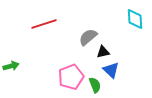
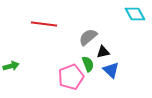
cyan diamond: moved 5 px up; rotated 25 degrees counterclockwise
red line: rotated 25 degrees clockwise
green semicircle: moved 7 px left, 21 px up
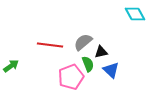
red line: moved 6 px right, 21 px down
gray semicircle: moved 5 px left, 5 px down
black triangle: moved 2 px left
green arrow: rotated 21 degrees counterclockwise
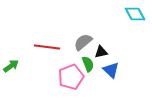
red line: moved 3 px left, 2 px down
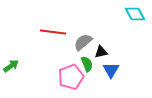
red line: moved 6 px right, 15 px up
green semicircle: moved 1 px left
blue triangle: rotated 18 degrees clockwise
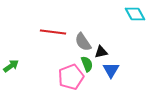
gray semicircle: rotated 84 degrees counterclockwise
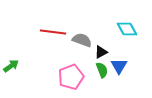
cyan diamond: moved 8 px left, 15 px down
gray semicircle: moved 1 px left, 2 px up; rotated 144 degrees clockwise
black triangle: rotated 16 degrees counterclockwise
green semicircle: moved 15 px right, 6 px down
blue triangle: moved 8 px right, 4 px up
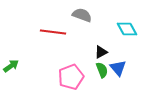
gray semicircle: moved 25 px up
blue triangle: moved 1 px left, 2 px down; rotated 12 degrees counterclockwise
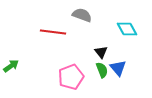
black triangle: rotated 40 degrees counterclockwise
